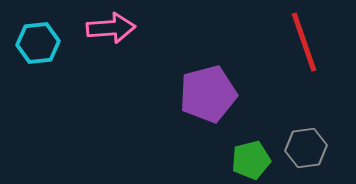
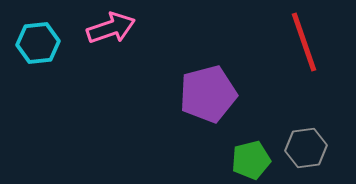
pink arrow: rotated 15 degrees counterclockwise
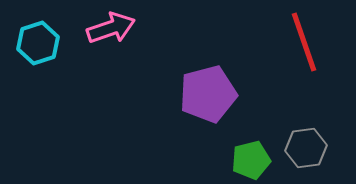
cyan hexagon: rotated 12 degrees counterclockwise
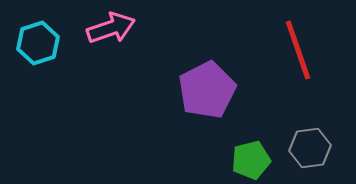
red line: moved 6 px left, 8 px down
purple pentagon: moved 1 px left, 4 px up; rotated 12 degrees counterclockwise
gray hexagon: moved 4 px right
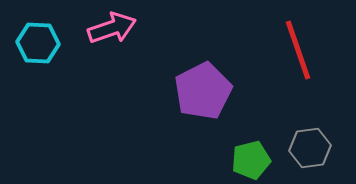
pink arrow: moved 1 px right
cyan hexagon: rotated 21 degrees clockwise
purple pentagon: moved 4 px left, 1 px down
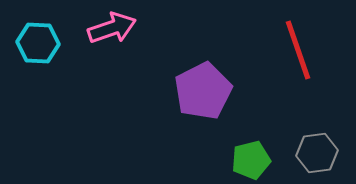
gray hexagon: moved 7 px right, 5 px down
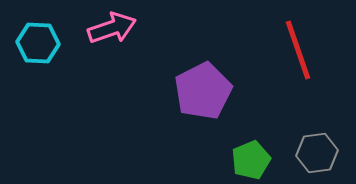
green pentagon: rotated 9 degrees counterclockwise
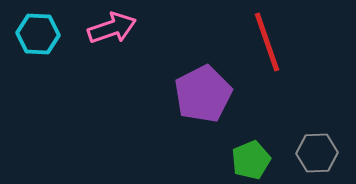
cyan hexagon: moved 9 px up
red line: moved 31 px left, 8 px up
purple pentagon: moved 3 px down
gray hexagon: rotated 6 degrees clockwise
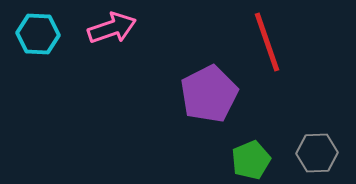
purple pentagon: moved 6 px right
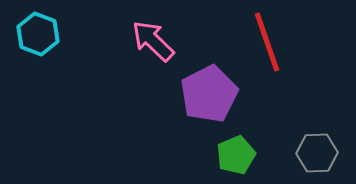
pink arrow: moved 41 px right, 13 px down; rotated 117 degrees counterclockwise
cyan hexagon: rotated 18 degrees clockwise
green pentagon: moved 15 px left, 5 px up
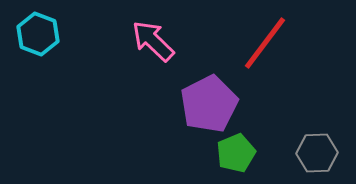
red line: moved 2 px left, 1 px down; rotated 56 degrees clockwise
purple pentagon: moved 10 px down
green pentagon: moved 2 px up
